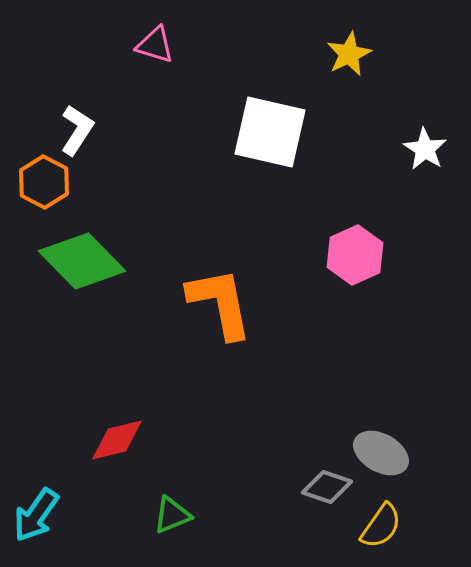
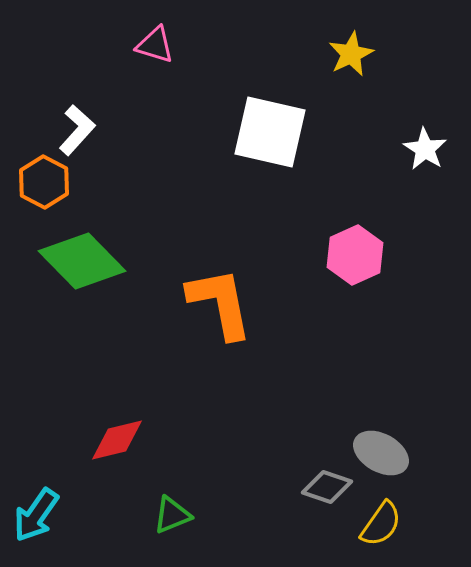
yellow star: moved 2 px right
white L-shape: rotated 9 degrees clockwise
yellow semicircle: moved 2 px up
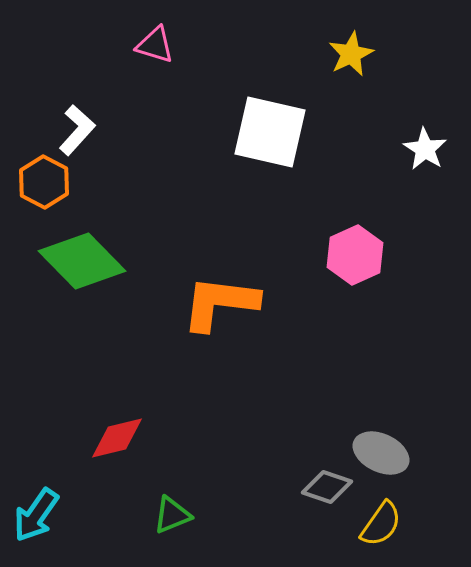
orange L-shape: rotated 72 degrees counterclockwise
red diamond: moved 2 px up
gray ellipse: rotated 4 degrees counterclockwise
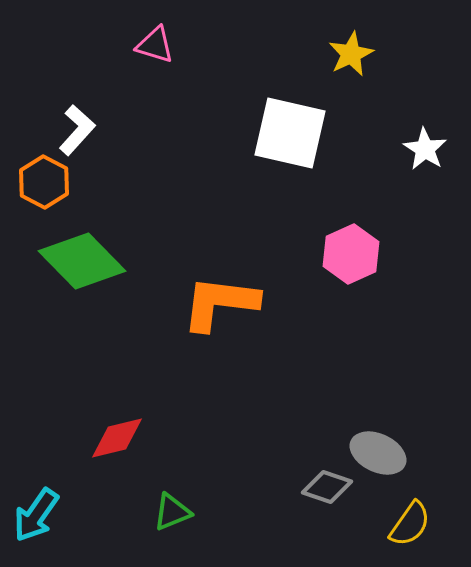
white square: moved 20 px right, 1 px down
pink hexagon: moved 4 px left, 1 px up
gray ellipse: moved 3 px left
green triangle: moved 3 px up
yellow semicircle: moved 29 px right
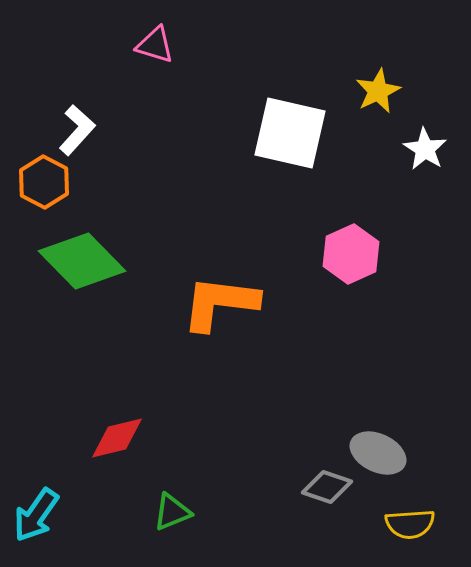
yellow star: moved 27 px right, 37 px down
yellow semicircle: rotated 51 degrees clockwise
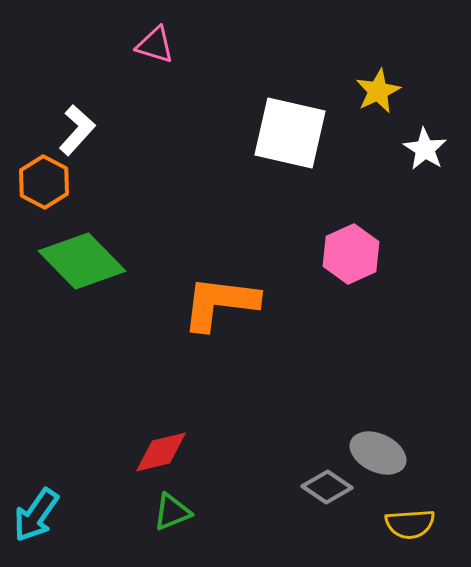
red diamond: moved 44 px right, 14 px down
gray diamond: rotated 15 degrees clockwise
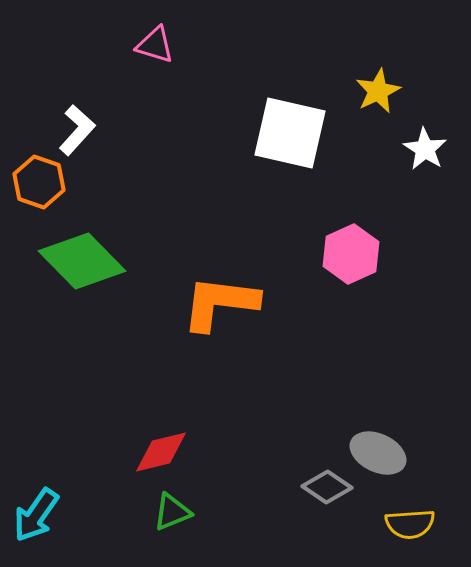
orange hexagon: moved 5 px left; rotated 9 degrees counterclockwise
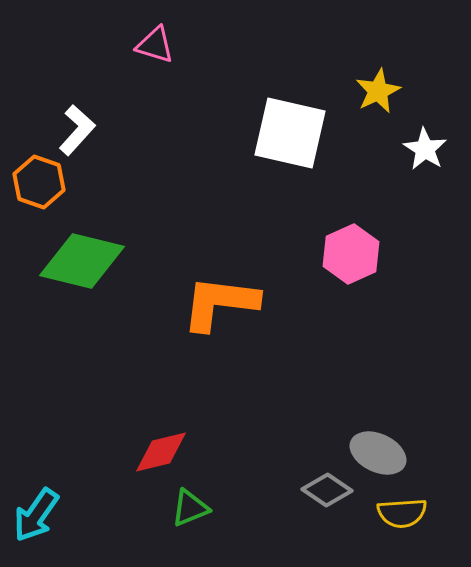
green diamond: rotated 32 degrees counterclockwise
gray diamond: moved 3 px down
green triangle: moved 18 px right, 4 px up
yellow semicircle: moved 8 px left, 11 px up
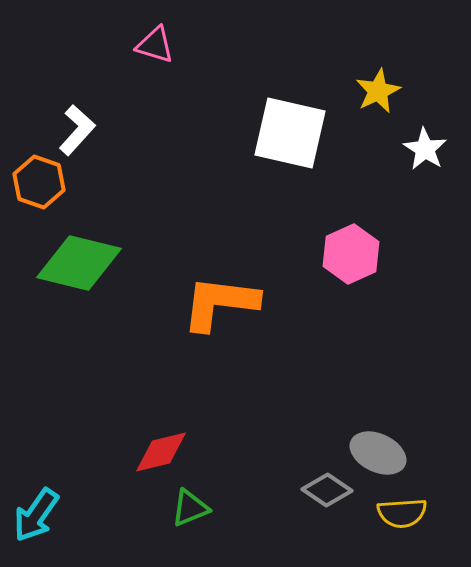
green diamond: moved 3 px left, 2 px down
